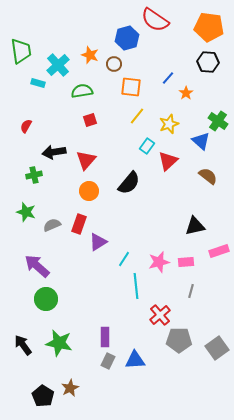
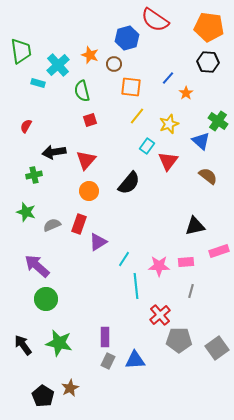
green semicircle at (82, 91): rotated 95 degrees counterclockwise
red triangle at (168, 161): rotated 10 degrees counterclockwise
pink star at (159, 262): moved 4 px down; rotated 15 degrees clockwise
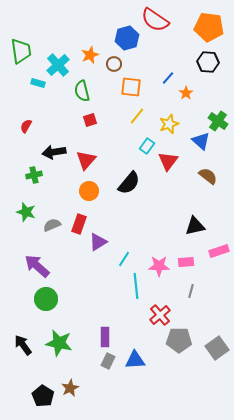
orange star at (90, 55): rotated 30 degrees clockwise
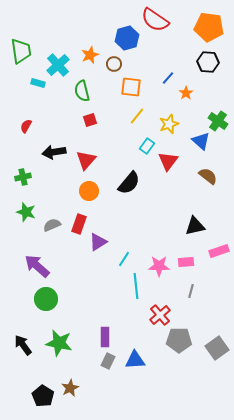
green cross at (34, 175): moved 11 px left, 2 px down
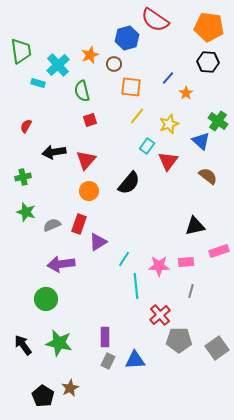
purple arrow at (37, 266): moved 24 px right, 2 px up; rotated 48 degrees counterclockwise
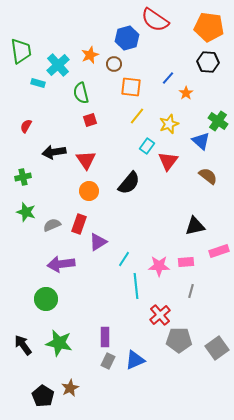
green semicircle at (82, 91): moved 1 px left, 2 px down
red triangle at (86, 160): rotated 15 degrees counterclockwise
blue triangle at (135, 360): rotated 20 degrees counterclockwise
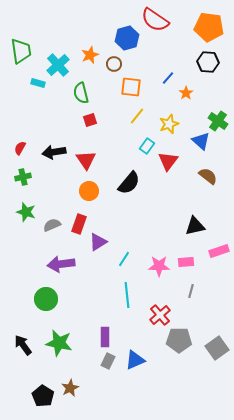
red semicircle at (26, 126): moved 6 px left, 22 px down
cyan line at (136, 286): moved 9 px left, 9 px down
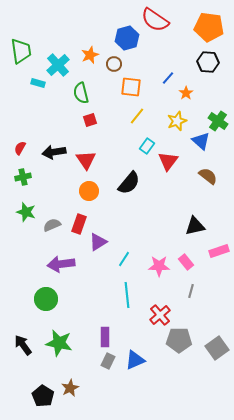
yellow star at (169, 124): moved 8 px right, 3 px up
pink rectangle at (186, 262): rotated 56 degrees clockwise
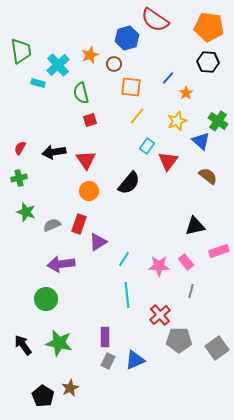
green cross at (23, 177): moved 4 px left, 1 px down
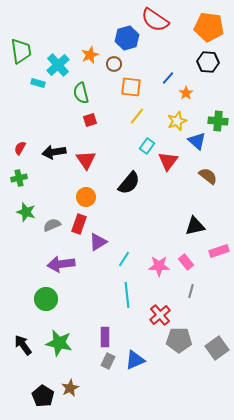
green cross at (218, 121): rotated 30 degrees counterclockwise
blue triangle at (201, 141): moved 4 px left
orange circle at (89, 191): moved 3 px left, 6 px down
